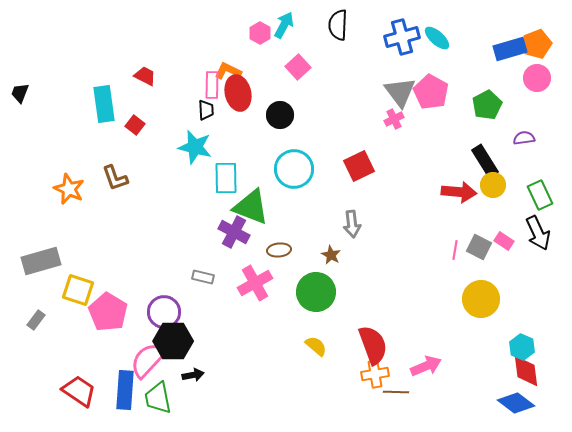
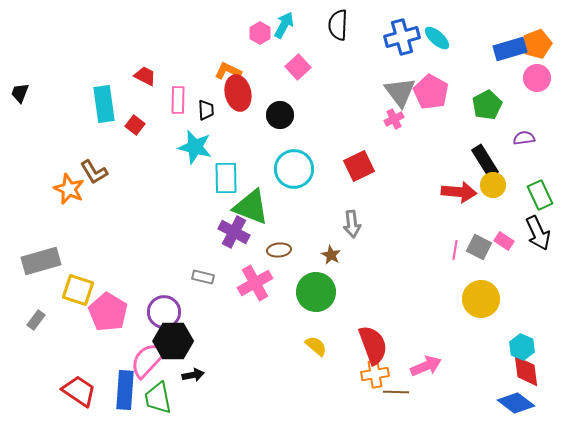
pink rectangle at (212, 85): moved 34 px left, 15 px down
brown L-shape at (115, 178): moved 21 px left, 6 px up; rotated 12 degrees counterclockwise
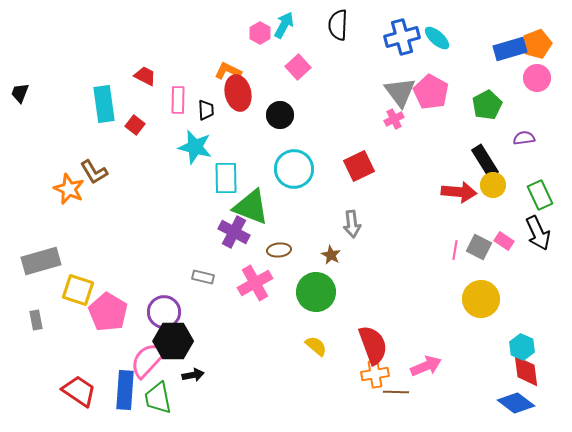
gray rectangle at (36, 320): rotated 48 degrees counterclockwise
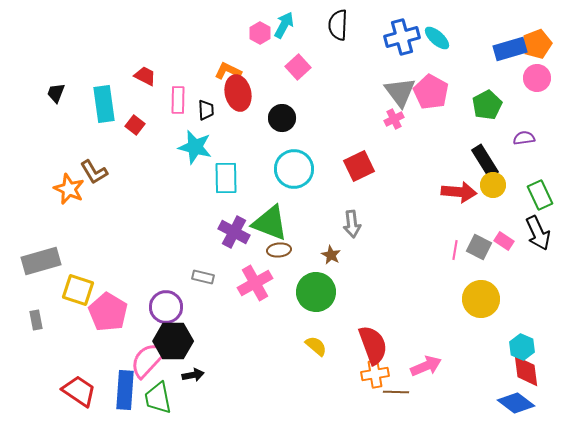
black trapezoid at (20, 93): moved 36 px right
black circle at (280, 115): moved 2 px right, 3 px down
green triangle at (251, 207): moved 19 px right, 16 px down
purple circle at (164, 312): moved 2 px right, 5 px up
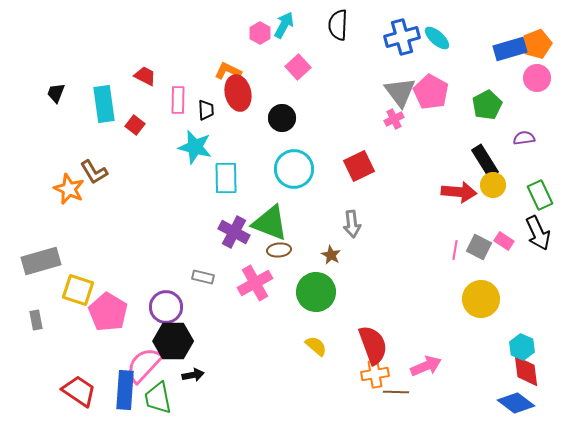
pink semicircle at (148, 360): moved 4 px left, 5 px down
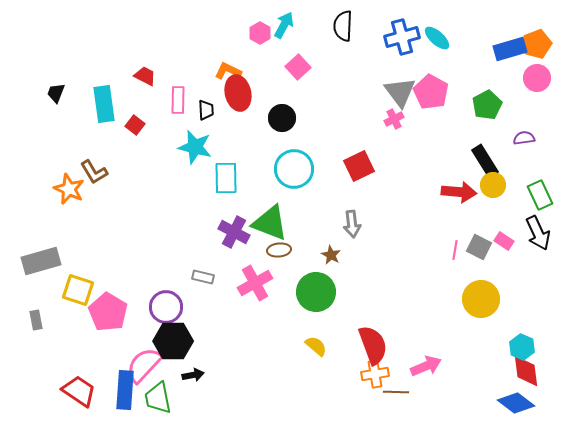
black semicircle at (338, 25): moved 5 px right, 1 px down
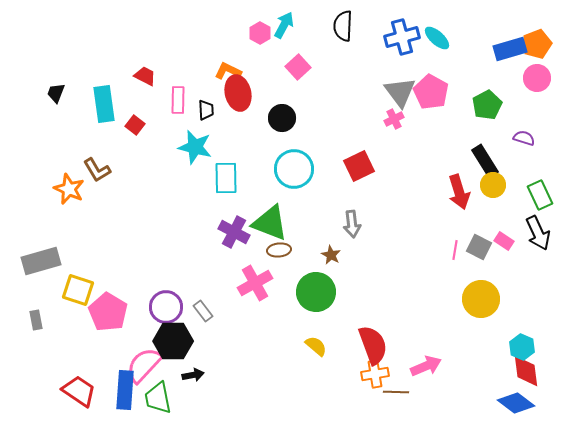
purple semicircle at (524, 138): rotated 25 degrees clockwise
brown L-shape at (94, 172): moved 3 px right, 2 px up
red arrow at (459, 192): rotated 68 degrees clockwise
gray rectangle at (203, 277): moved 34 px down; rotated 40 degrees clockwise
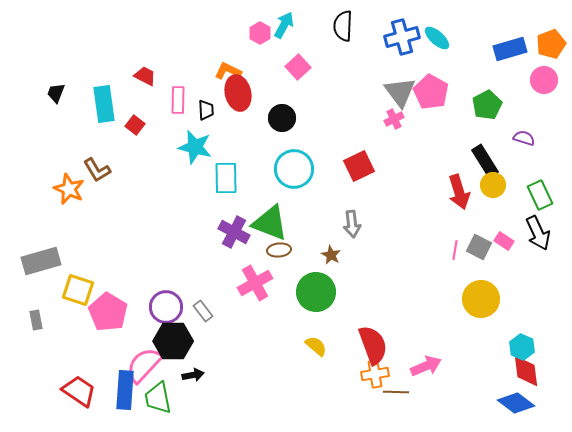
orange pentagon at (537, 44): moved 14 px right
pink circle at (537, 78): moved 7 px right, 2 px down
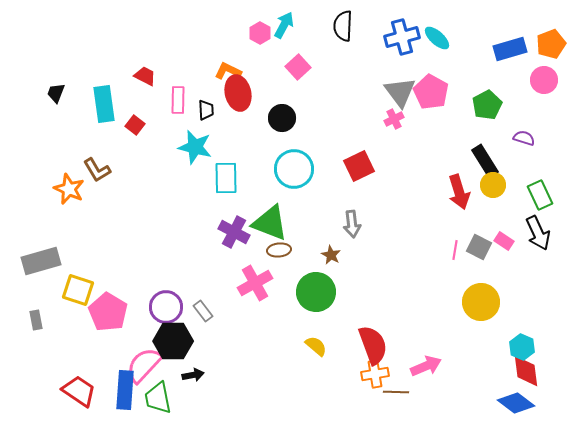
yellow circle at (481, 299): moved 3 px down
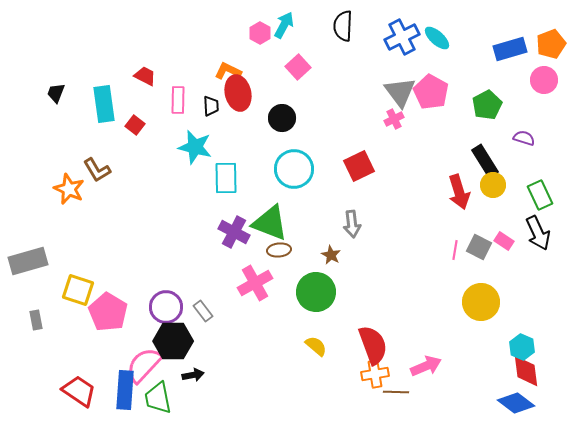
blue cross at (402, 37): rotated 12 degrees counterclockwise
black trapezoid at (206, 110): moved 5 px right, 4 px up
gray rectangle at (41, 261): moved 13 px left
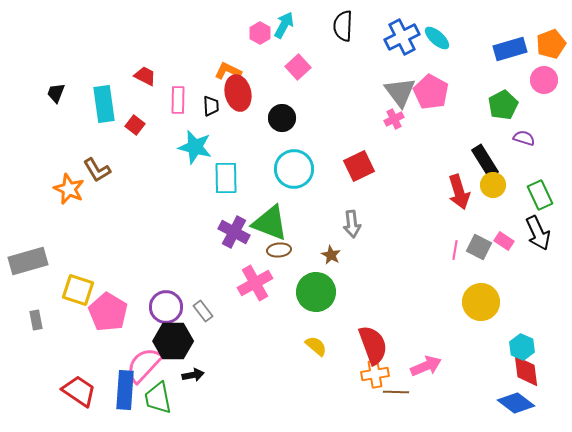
green pentagon at (487, 105): moved 16 px right
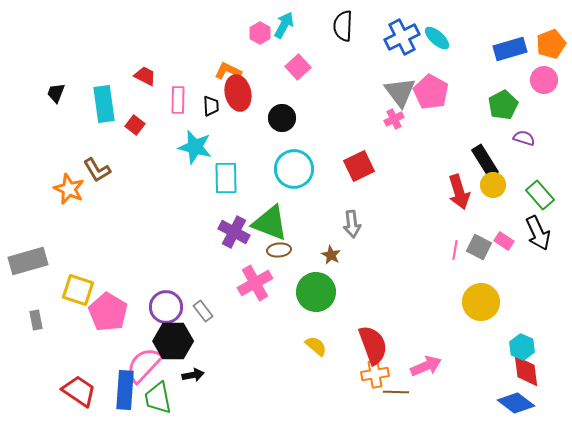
green rectangle at (540, 195): rotated 16 degrees counterclockwise
